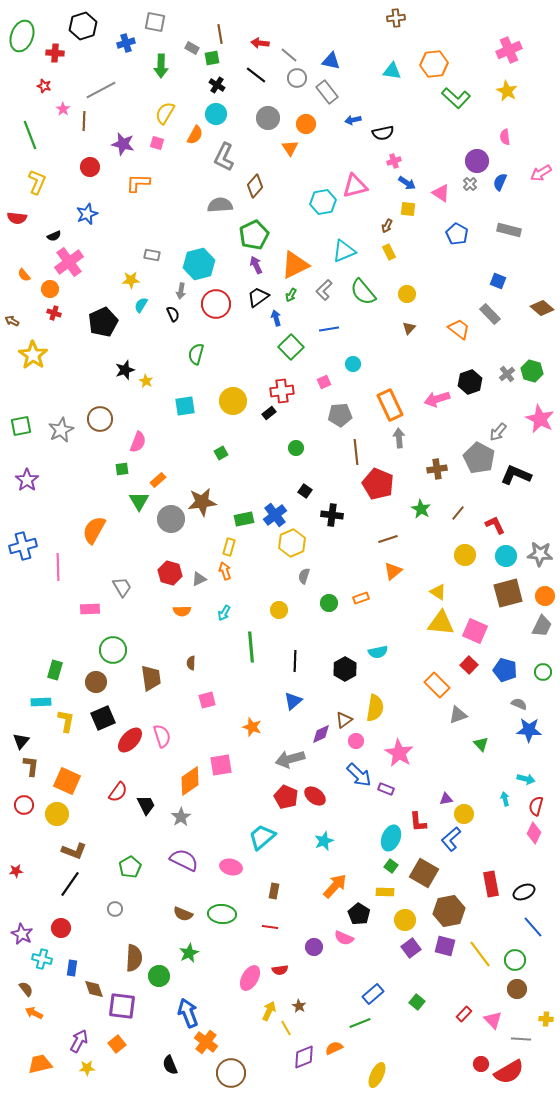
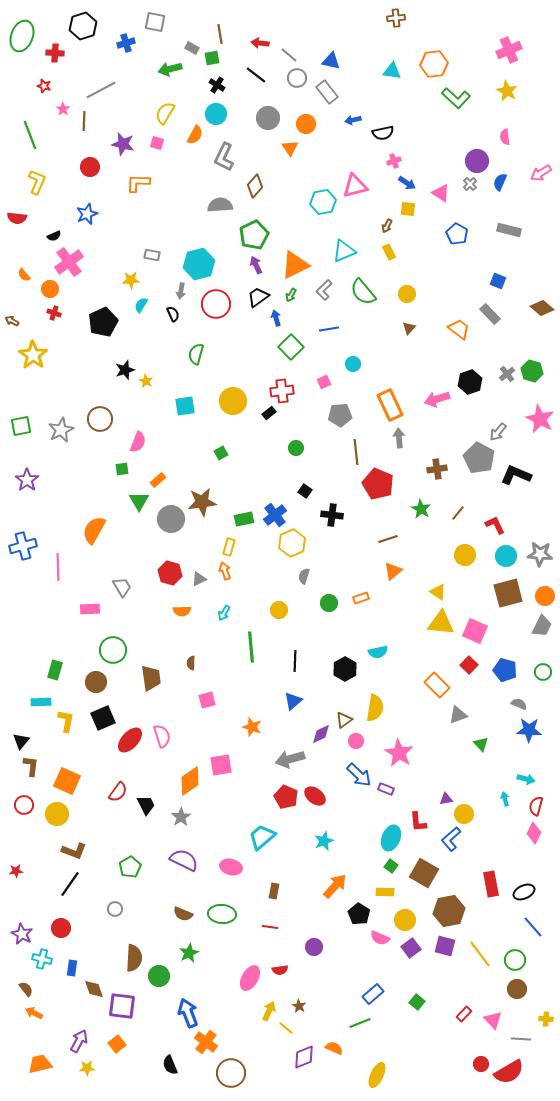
green arrow at (161, 66): moved 9 px right, 3 px down; rotated 75 degrees clockwise
pink semicircle at (344, 938): moved 36 px right
yellow line at (286, 1028): rotated 21 degrees counterclockwise
orange semicircle at (334, 1048): rotated 48 degrees clockwise
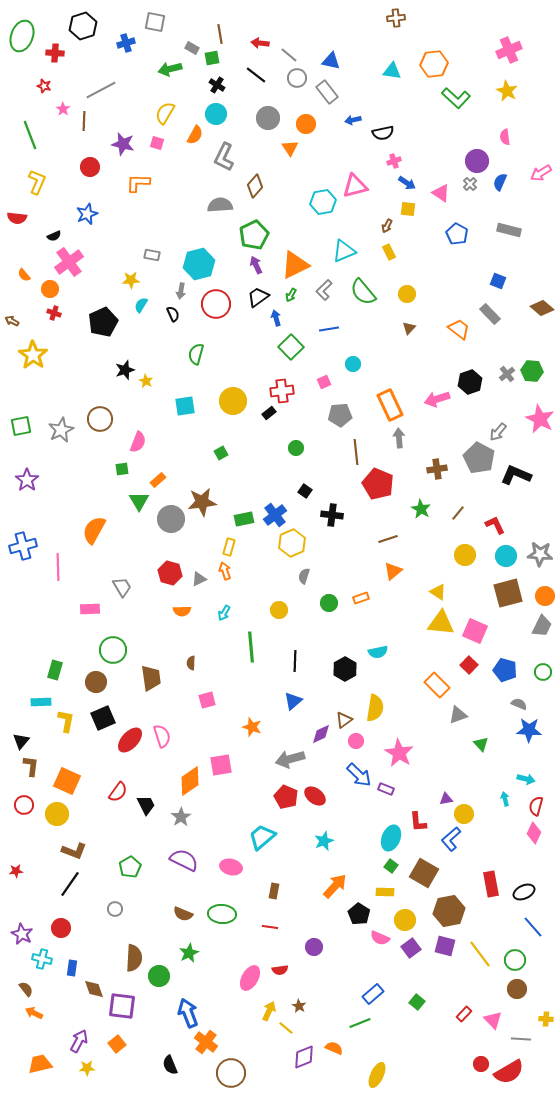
green hexagon at (532, 371): rotated 10 degrees counterclockwise
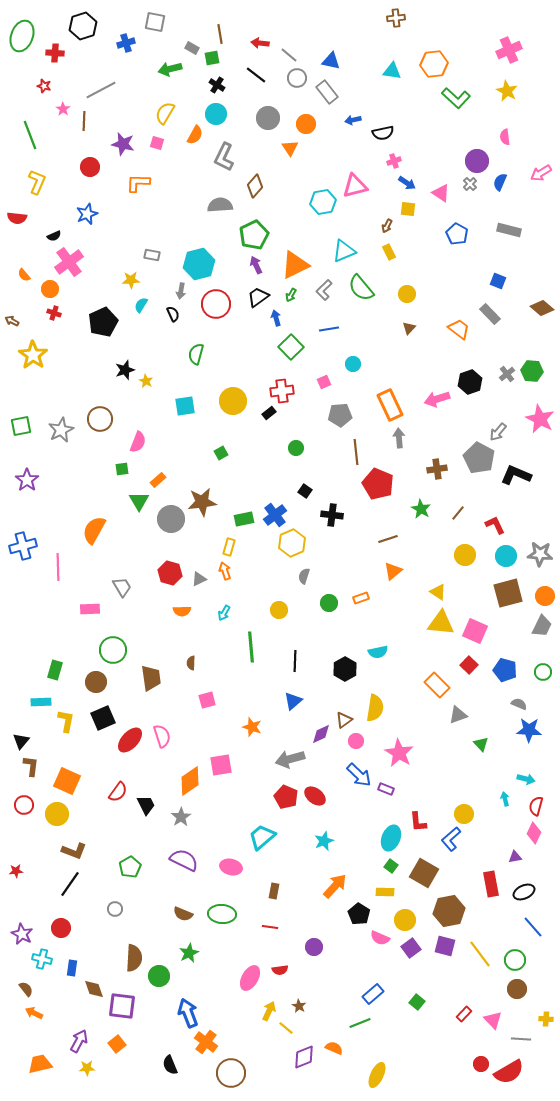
green semicircle at (363, 292): moved 2 px left, 4 px up
purple triangle at (446, 799): moved 69 px right, 58 px down
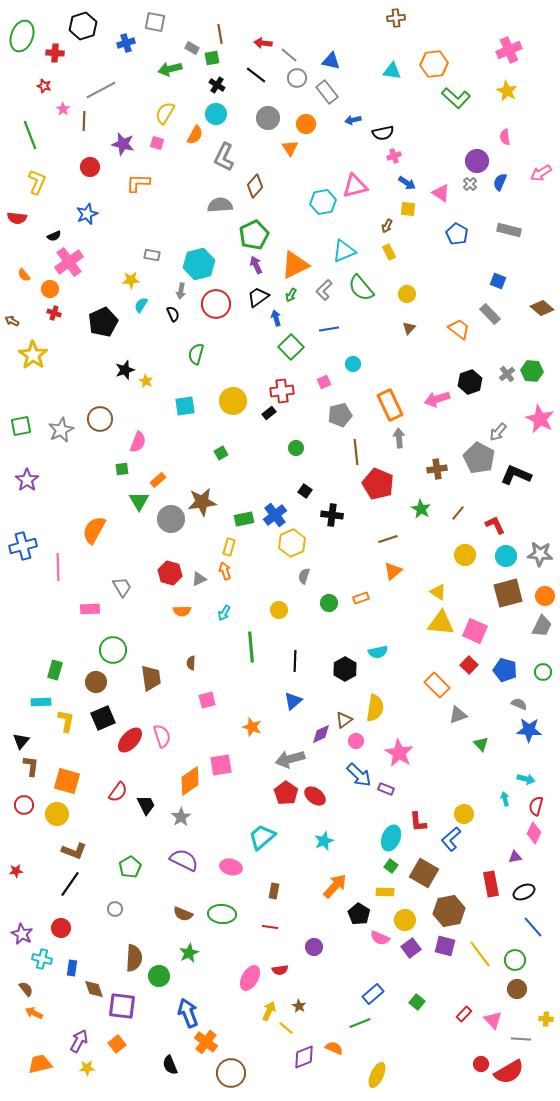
red arrow at (260, 43): moved 3 px right
pink cross at (394, 161): moved 5 px up
gray pentagon at (340, 415): rotated 10 degrees counterclockwise
orange square at (67, 781): rotated 8 degrees counterclockwise
red pentagon at (286, 797): moved 4 px up; rotated 10 degrees clockwise
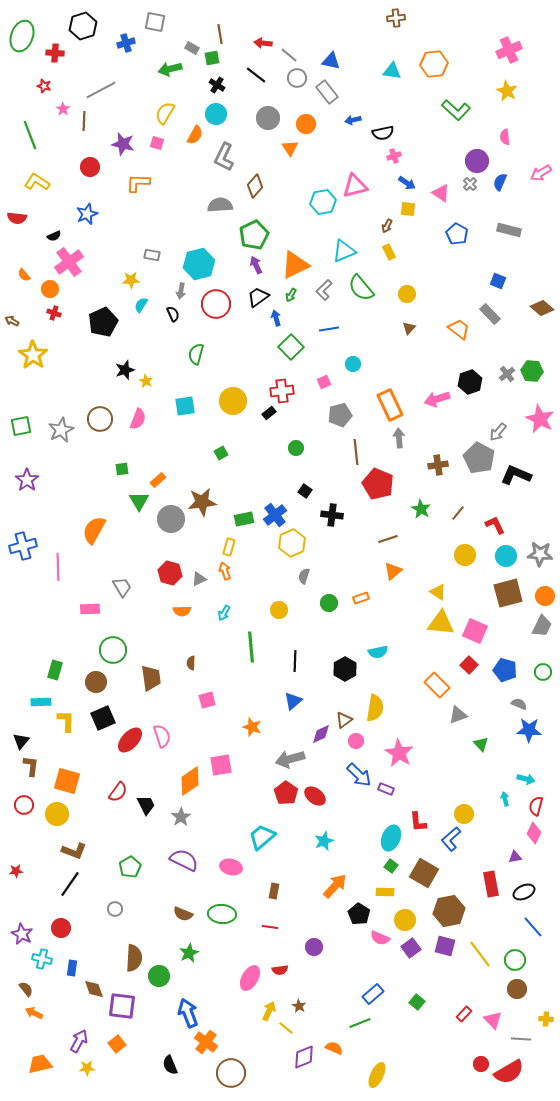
green L-shape at (456, 98): moved 12 px down
yellow L-shape at (37, 182): rotated 80 degrees counterclockwise
pink semicircle at (138, 442): moved 23 px up
brown cross at (437, 469): moved 1 px right, 4 px up
yellow L-shape at (66, 721): rotated 10 degrees counterclockwise
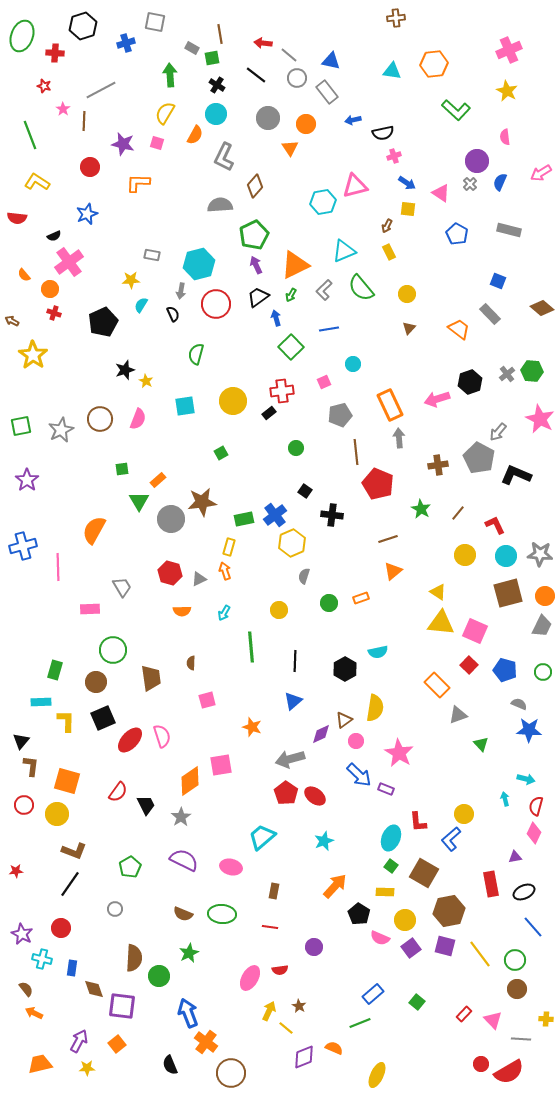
green arrow at (170, 69): moved 6 px down; rotated 100 degrees clockwise
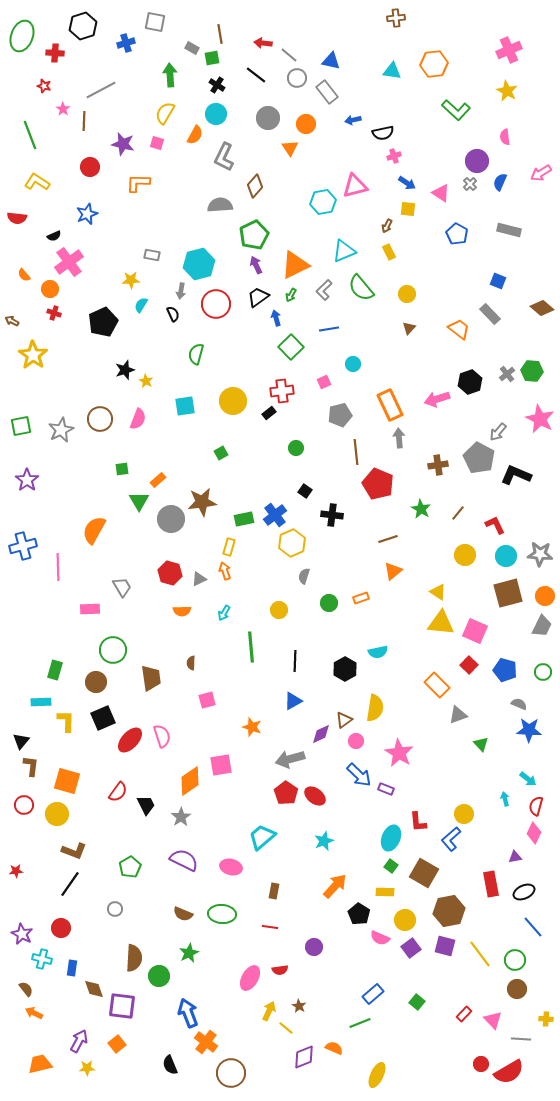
blue triangle at (293, 701): rotated 12 degrees clockwise
cyan arrow at (526, 779): moved 2 px right; rotated 24 degrees clockwise
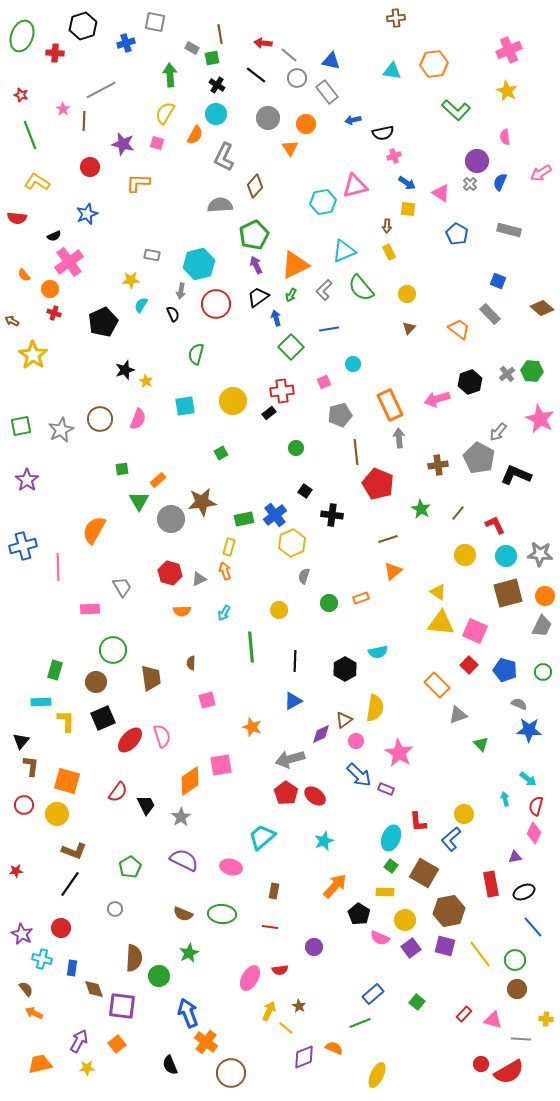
red star at (44, 86): moved 23 px left, 9 px down
brown arrow at (387, 226): rotated 24 degrees counterclockwise
pink triangle at (493, 1020): rotated 30 degrees counterclockwise
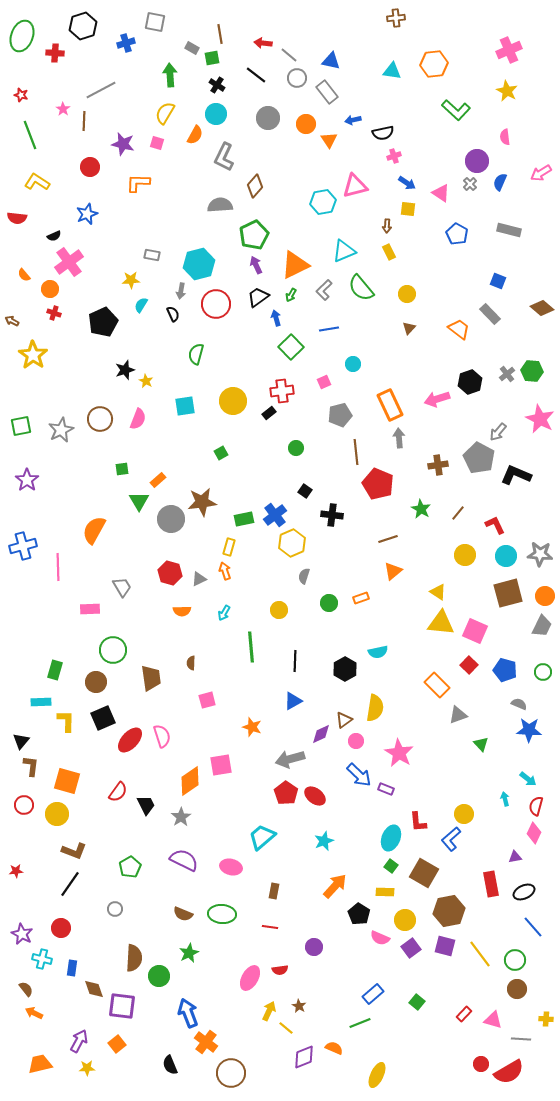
orange triangle at (290, 148): moved 39 px right, 8 px up
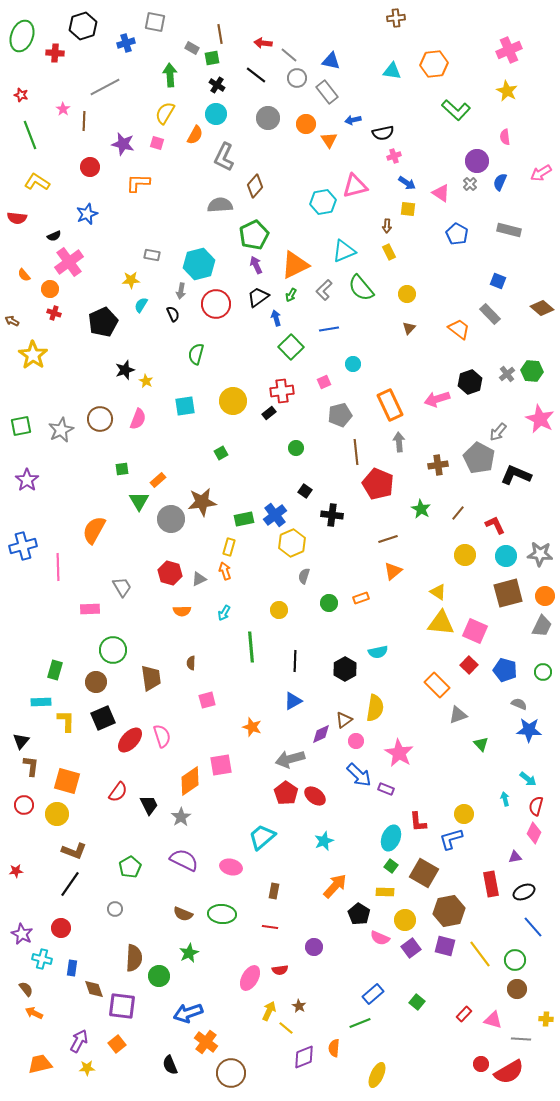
gray line at (101, 90): moved 4 px right, 3 px up
gray arrow at (399, 438): moved 4 px down
black trapezoid at (146, 805): moved 3 px right
blue L-shape at (451, 839): rotated 25 degrees clockwise
blue arrow at (188, 1013): rotated 88 degrees counterclockwise
orange semicircle at (334, 1048): rotated 108 degrees counterclockwise
